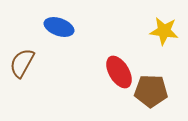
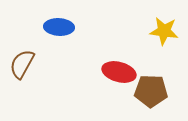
blue ellipse: rotated 16 degrees counterclockwise
brown semicircle: moved 1 px down
red ellipse: rotated 44 degrees counterclockwise
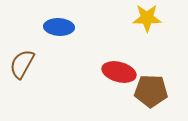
yellow star: moved 17 px left, 13 px up; rotated 8 degrees counterclockwise
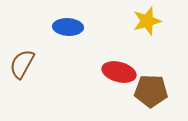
yellow star: moved 3 px down; rotated 16 degrees counterclockwise
blue ellipse: moved 9 px right
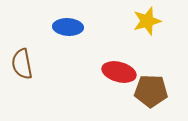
brown semicircle: rotated 40 degrees counterclockwise
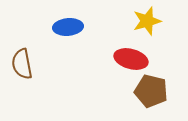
blue ellipse: rotated 8 degrees counterclockwise
red ellipse: moved 12 px right, 13 px up
brown pentagon: rotated 12 degrees clockwise
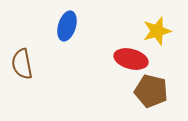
yellow star: moved 10 px right, 10 px down
blue ellipse: moved 1 px left, 1 px up; rotated 68 degrees counterclockwise
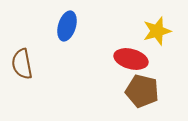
brown pentagon: moved 9 px left
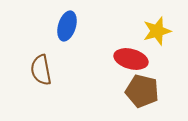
brown semicircle: moved 19 px right, 6 px down
